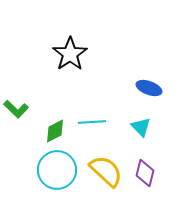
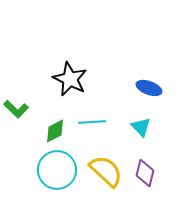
black star: moved 25 px down; rotated 12 degrees counterclockwise
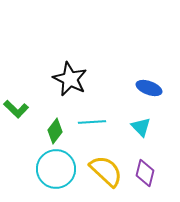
green diamond: rotated 25 degrees counterclockwise
cyan circle: moved 1 px left, 1 px up
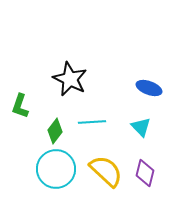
green L-shape: moved 4 px right, 3 px up; rotated 65 degrees clockwise
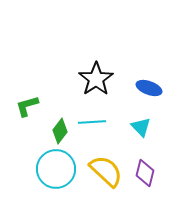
black star: moved 26 px right; rotated 12 degrees clockwise
green L-shape: moved 7 px right; rotated 55 degrees clockwise
green diamond: moved 5 px right
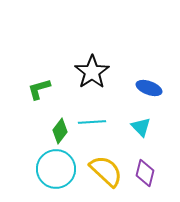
black star: moved 4 px left, 7 px up
green L-shape: moved 12 px right, 17 px up
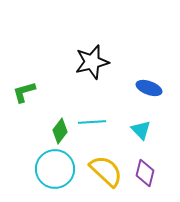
black star: moved 10 px up; rotated 20 degrees clockwise
green L-shape: moved 15 px left, 3 px down
cyan triangle: moved 3 px down
cyan circle: moved 1 px left
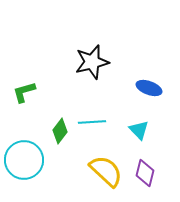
cyan triangle: moved 2 px left
cyan circle: moved 31 px left, 9 px up
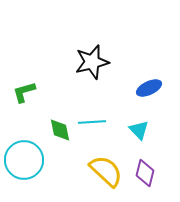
blue ellipse: rotated 45 degrees counterclockwise
green diamond: moved 1 px up; rotated 50 degrees counterclockwise
